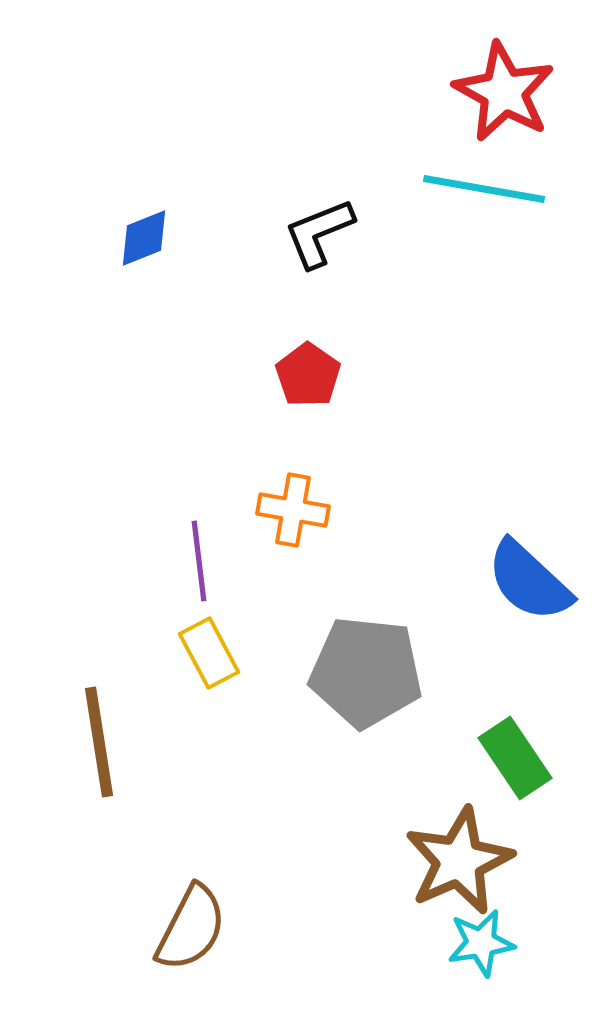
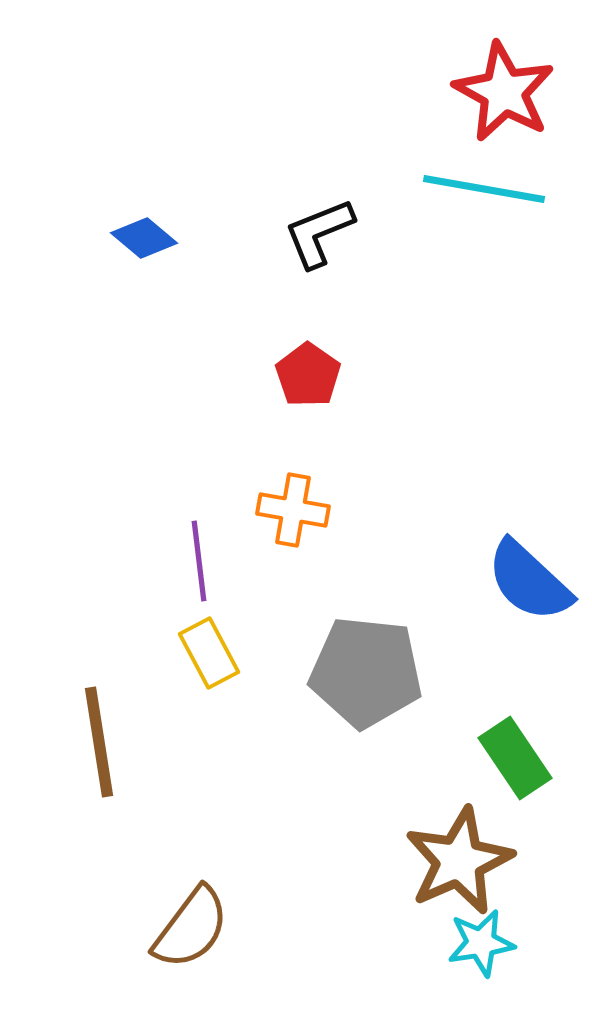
blue diamond: rotated 62 degrees clockwise
brown semicircle: rotated 10 degrees clockwise
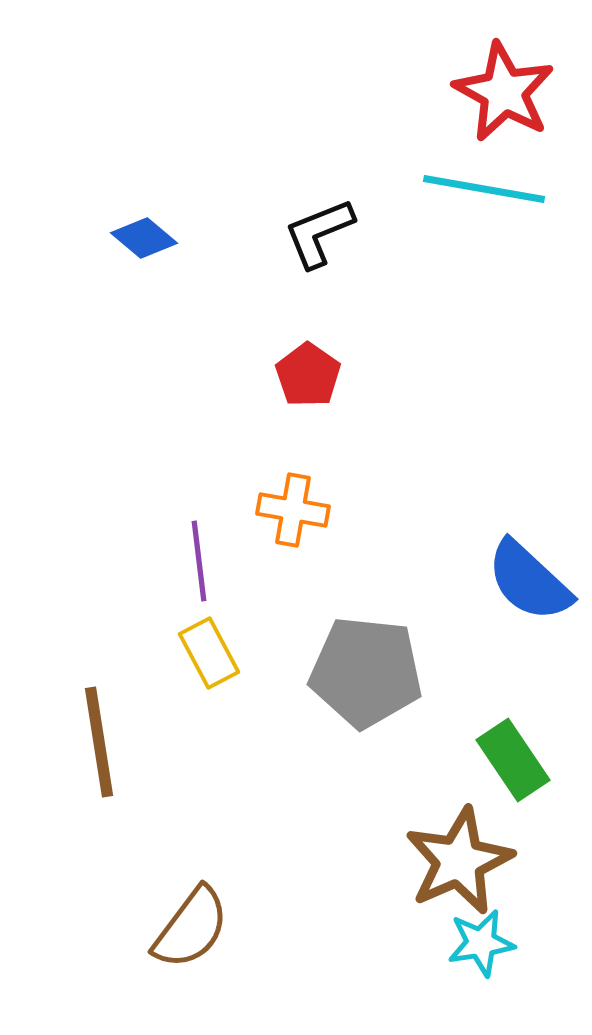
green rectangle: moved 2 px left, 2 px down
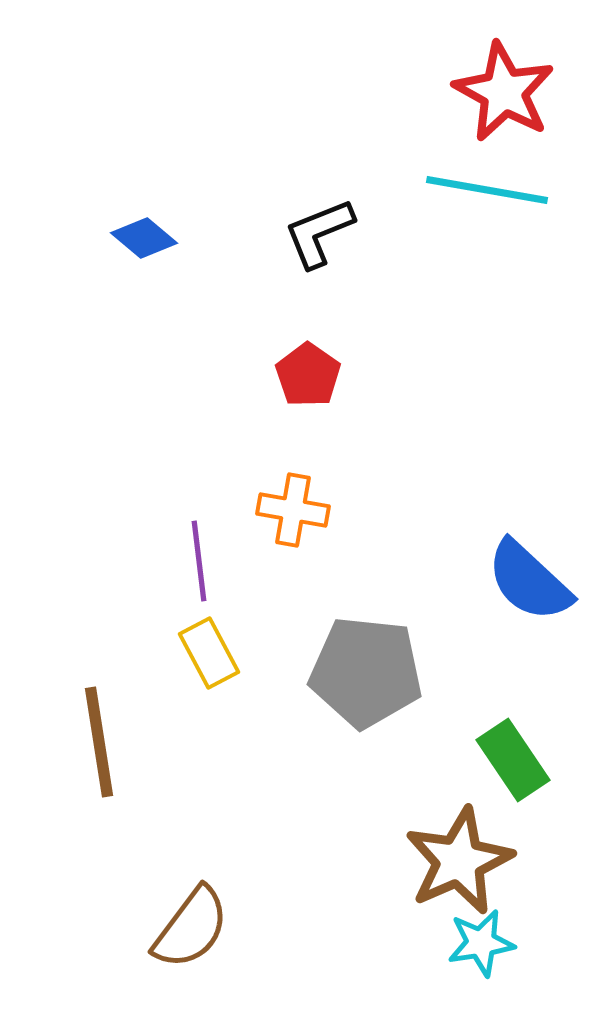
cyan line: moved 3 px right, 1 px down
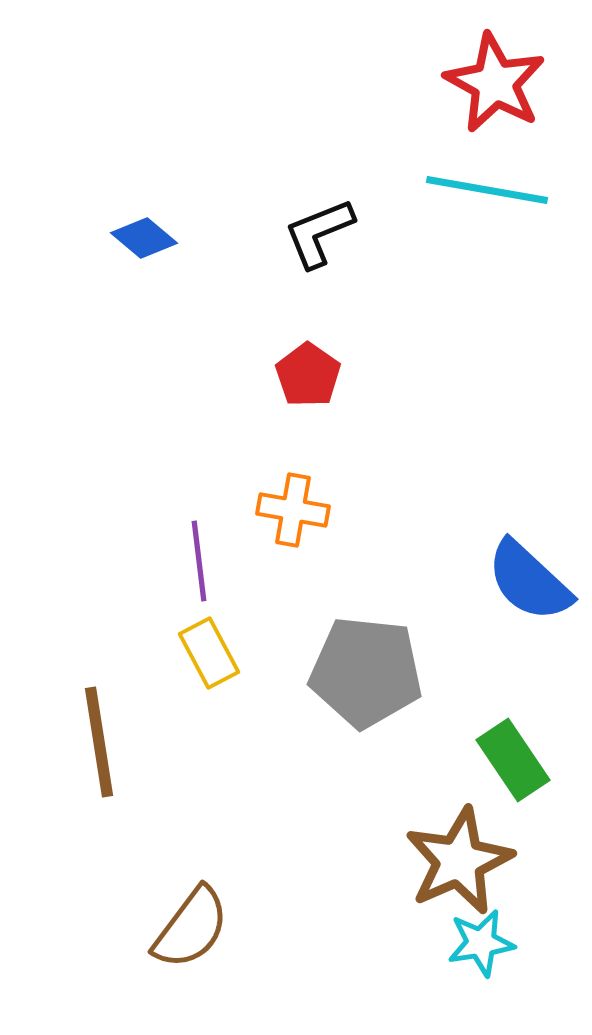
red star: moved 9 px left, 9 px up
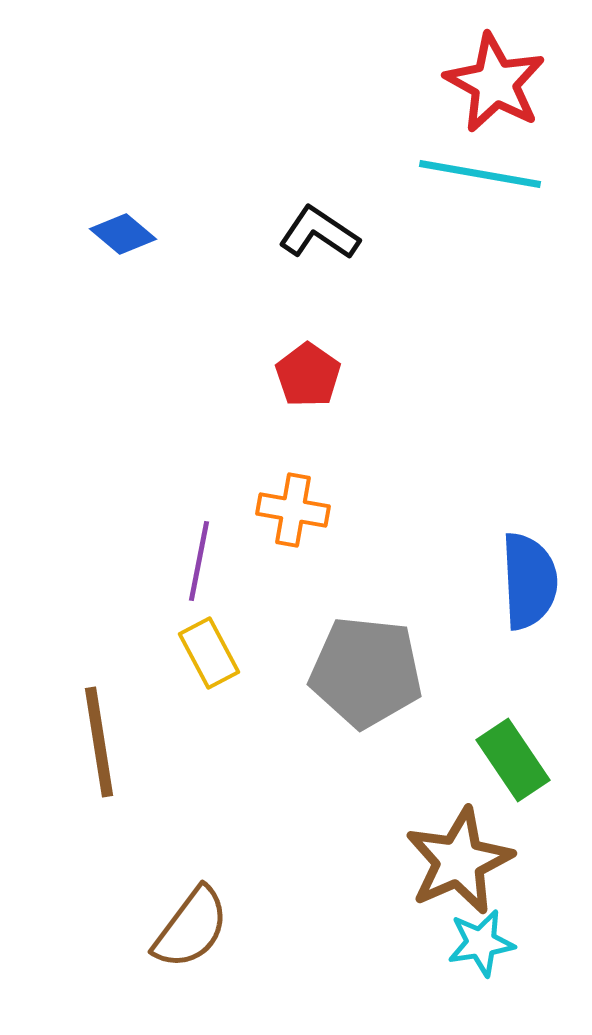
cyan line: moved 7 px left, 16 px up
black L-shape: rotated 56 degrees clockwise
blue diamond: moved 21 px left, 4 px up
purple line: rotated 18 degrees clockwise
blue semicircle: rotated 136 degrees counterclockwise
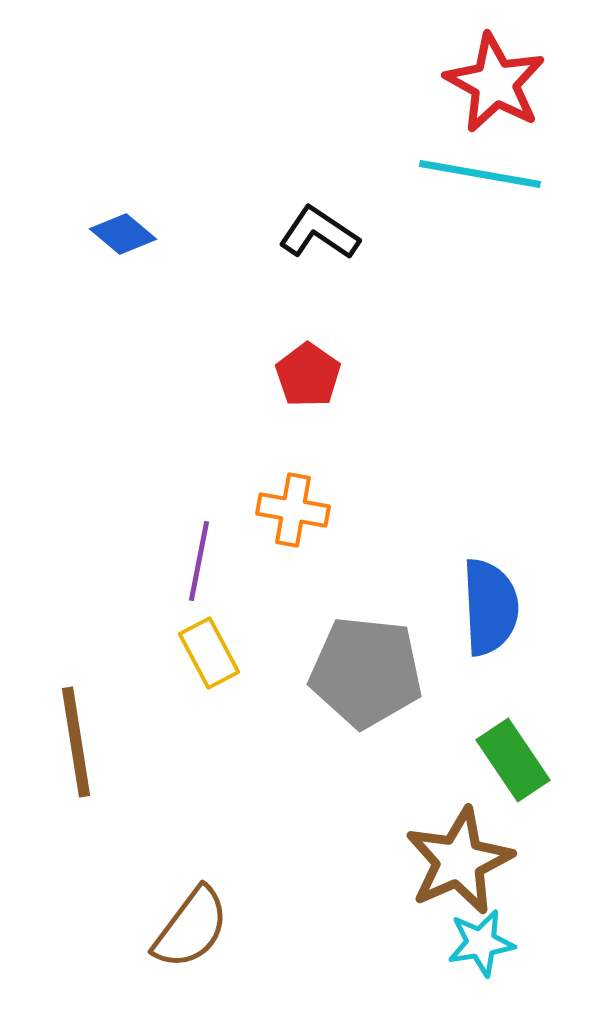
blue semicircle: moved 39 px left, 26 px down
brown line: moved 23 px left
